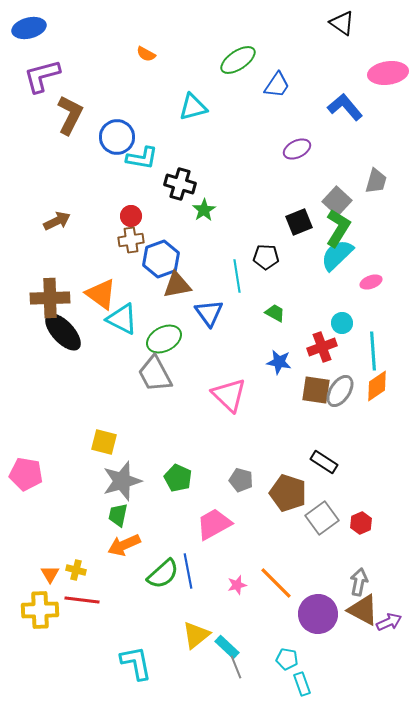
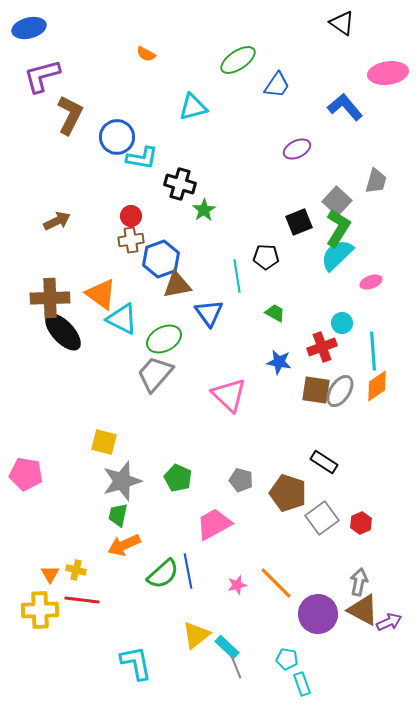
gray trapezoid at (155, 374): rotated 69 degrees clockwise
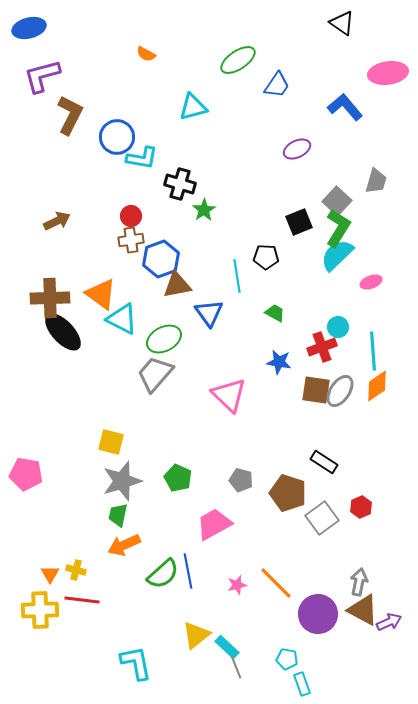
cyan circle at (342, 323): moved 4 px left, 4 px down
yellow square at (104, 442): moved 7 px right
red hexagon at (361, 523): moved 16 px up
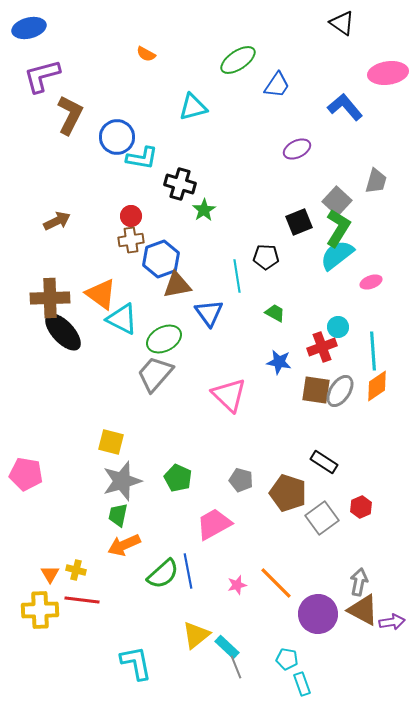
cyan semicircle at (337, 255): rotated 6 degrees clockwise
purple arrow at (389, 622): moved 3 px right; rotated 15 degrees clockwise
